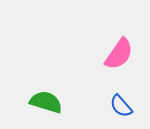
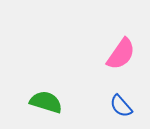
pink semicircle: moved 2 px right
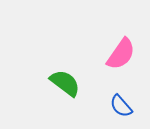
green semicircle: moved 19 px right, 19 px up; rotated 20 degrees clockwise
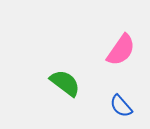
pink semicircle: moved 4 px up
